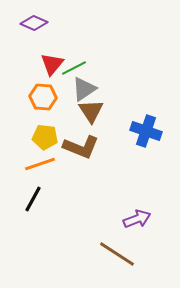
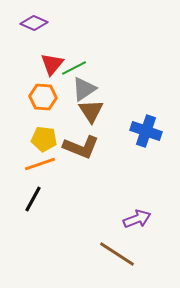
yellow pentagon: moved 1 px left, 2 px down
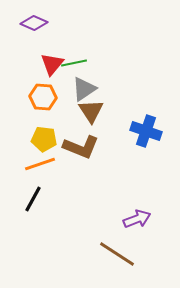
green line: moved 5 px up; rotated 15 degrees clockwise
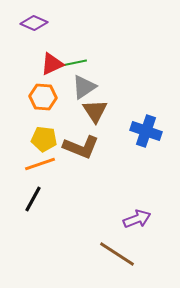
red triangle: rotated 25 degrees clockwise
gray triangle: moved 2 px up
brown triangle: moved 4 px right
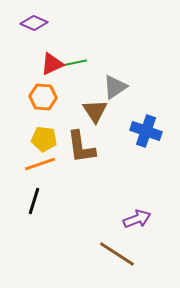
gray triangle: moved 31 px right
brown L-shape: rotated 60 degrees clockwise
black line: moved 1 px right, 2 px down; rotated 12 degrees counterclockwise
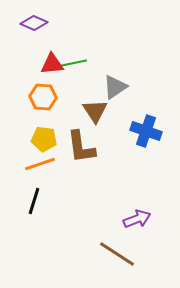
red triangle: rotated 20 degrees clockwise
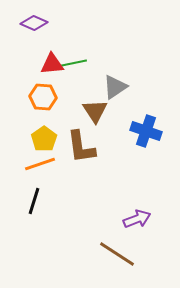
yellow pentagon: rotated 30 degrees clockwise
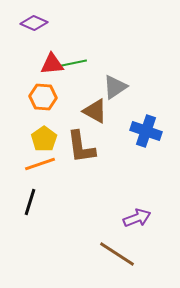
brown triangle: rotated 28 degrees counterclockwise
black line: moved 4 px left, 1 px down
purple arrow: moved 1 px up
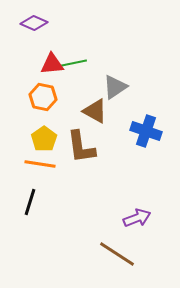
orange hexagon: rotated 8 degrees clockwise
orange line: rotated 28 degrees clockwise
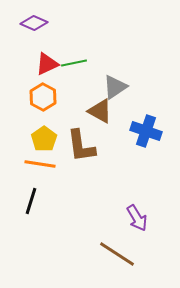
red triangle: moved 5 px left; rotated 20 degrees counterclockwise
orange hexagon: rotated 16 degrees clockwise
brown triangle: moved 5 px right
brown L-shape: moved 1 px up
black line: moved 1 px right, 1 px up
purple arrow: rotated 80 degrees clockwise
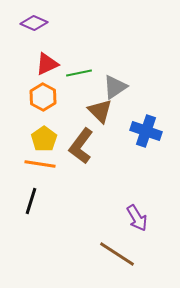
green line: moved 5 px right, 10 px down
brown triangle: rotated 16 degrees clockwise
brown L-shape: rotated 45 degrees clockwise
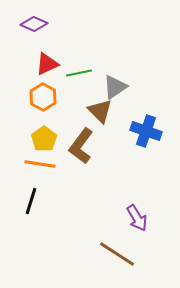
purple diamond: moved 1 px down
